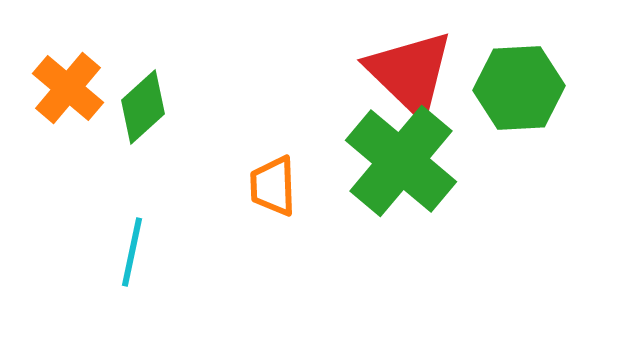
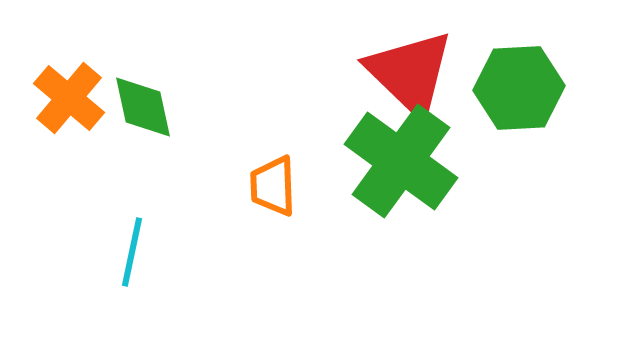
orange cross: moved 1 px right, 10 px down
green diamond: rotated 60 degrees counterclockwise
green cross: rotated 4 degrees counterclockwise
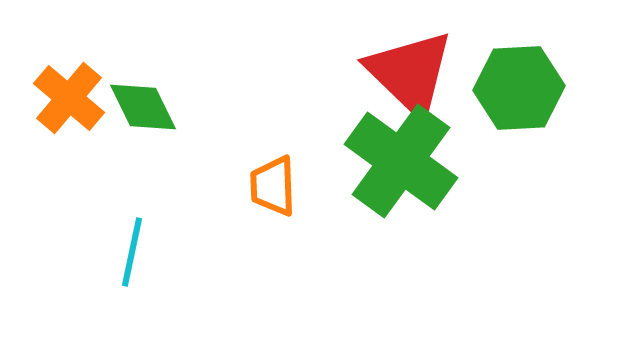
green diamond: rotated 14 degrees counterclockwise
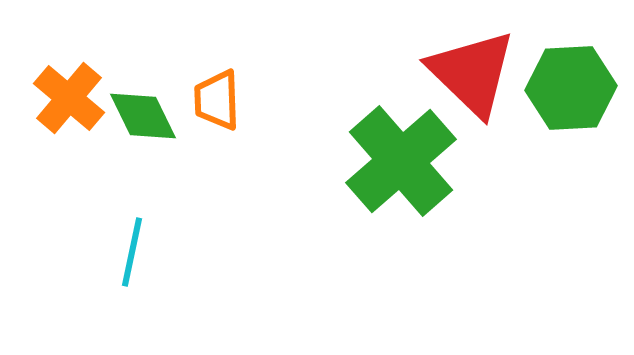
red triangle: moved 62 px right
green hexagon: moved 52 px right
green diamond: moved 9 px down
green cross: rotated 13 degrees clockwise
orange trapezoid: moved 56 px left, 86 px up
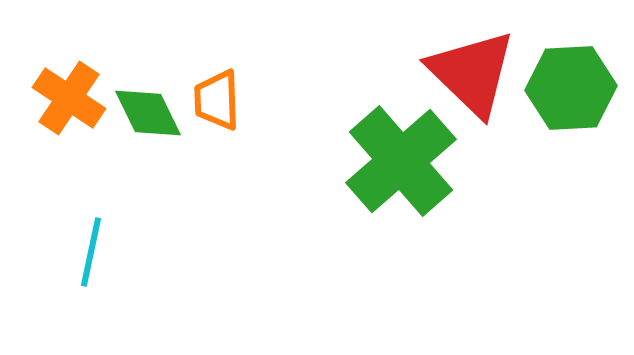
orange cross: rotated 6 degrees counterclockwise
green diamond: moved 5 px right, 3 px up
cyan line: moved 41 px left
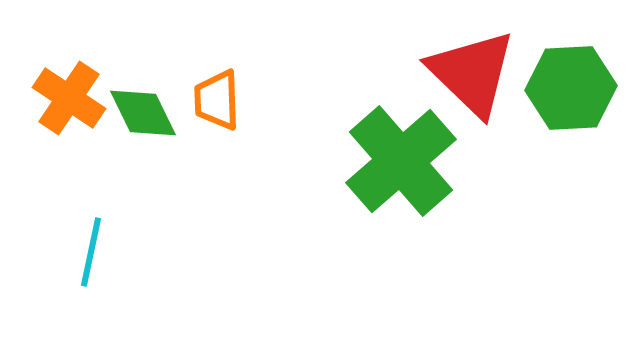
green diamond: moved 5 px left
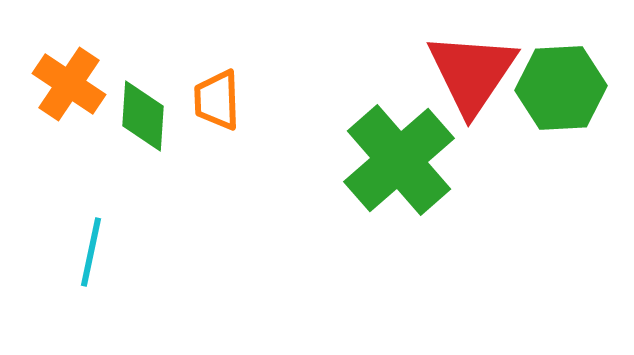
red triangle: rotated 20 degrees clockwise
green hexagon: moved 10 px left
orange cross: moved 14 px up
green diamond: moved 3 px down; rotated 30 degrees clockwise
green cross: moved 2 px left, 1 px up
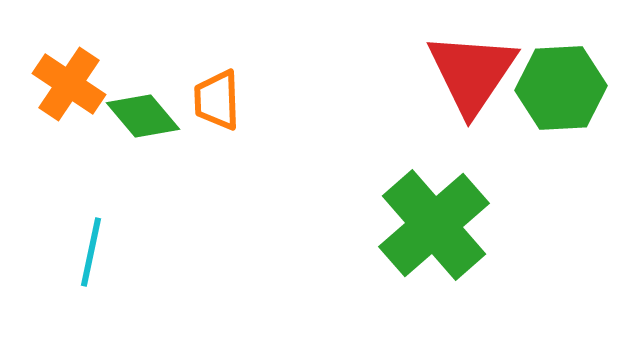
green diamond: rotated 44 degrees counterclockwise
green cross: moved 35 px right, 65 px down
